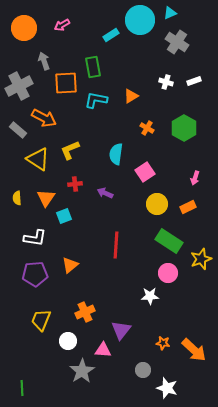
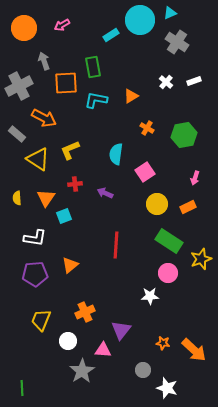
white cross at (166, 82): rotated 24 degrees clockwise
green hexagon at (184, 128): moved 7 px down; rotated 20 degrees clockwise
gray rectangle at (18, 130): moved 1 px left, 4 px down
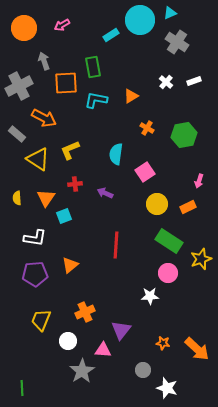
pink arrow at (195, 178): moved 4 px right, 3 px down
orange arrow at (194, 350): moved 3 px right, 1 px up
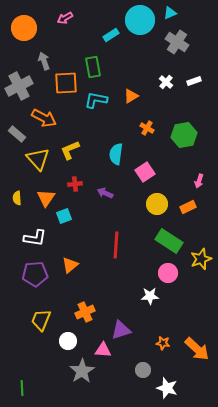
pink arrow at (62, 25): moved 3 px right, 7 px up
yellow triangle at (38, 159): rotated 15 degrees clockwise
purple triangle at (121, 330): rotated 35 degrees clockwise
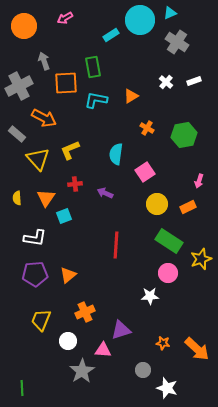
orange circle at (24, 28): moved 2 px up
orange triangle at (70, 265): moved 2 px left, 10 px down
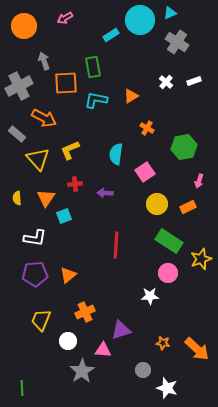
green hexagon at (184, 135): moved 12 px down
purple arrow at (105, 193): rotated 21 degrees counterclockwise
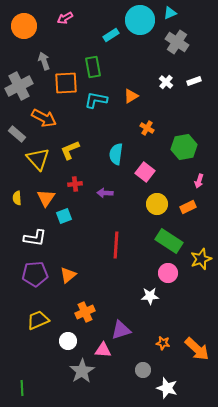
pink square at (145, 172): rotated 18 degrees counterclockwise
yellow trapezoid at (41, 320): moved 3 px left; rotated 45 degrees clockwise
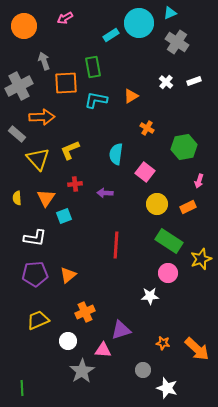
cyan circle at (140, 20): moved 1 px left, 3 px down
orange arrow at (44, 118): moved 2 px left, 1 px up; rotated 30 degrees counterclockwise
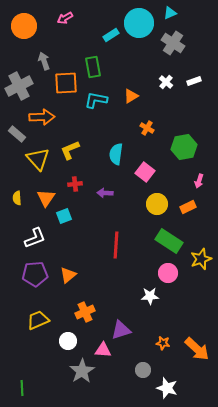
gray cross at (177, 42): moved 4 px left, 1 px down
white L-shape at (35, 238): rotated 30 degrees counterclockwise
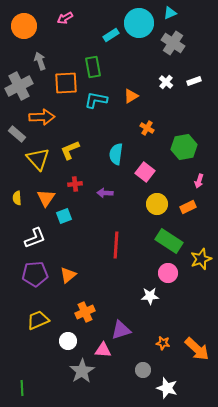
gray arrow at (44, 61): moved 4 px left
